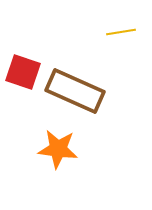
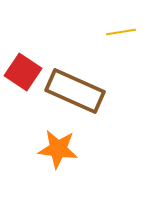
red square: rotated 15 degrees clockwise
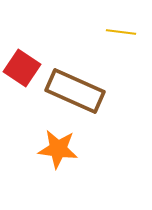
yellow line: rotated 16 degrees clockwise
red square: moved 1 px left, 4 px up
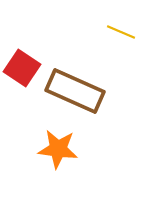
yellow line: rotated 16 degrees clockwise
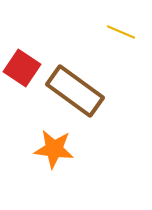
brown rectangle: rotated 12 degrees clockwise
orange star: moved 4 px left
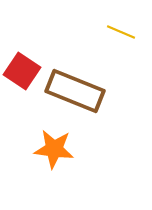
red square: moved 3 px down
brown rectangle: rotated 14 degrees counterclockwise
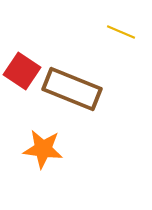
brown rectangle: moved 3 px left, 2 px up
orange star: moved 11 px left
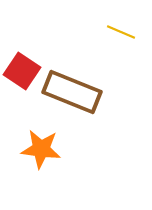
brown rectangle: moved 3 px down
orange star: moved 2 px left
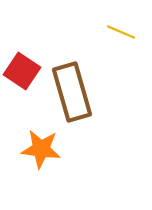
brown rectangle: rotated 52 degrees clockwise
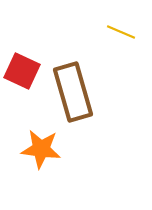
red square: rotated 9 degrees counterclockwise
brown rectangle: moved 1 px right
